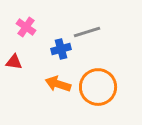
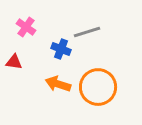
blue cross: rotated 36 degrees clockwise
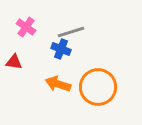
gray line: moved 16 px left
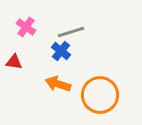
blue cross: moved 2 px down; rotated 18 degrees clockwise
orange circle: moved 2 px right, 8 px down
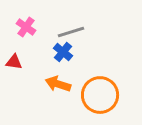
blue cross: moved 2 px right, 1 px down
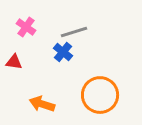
gray line: moved 3 px right
orange arrow: moved 16 px left, 20 px down
